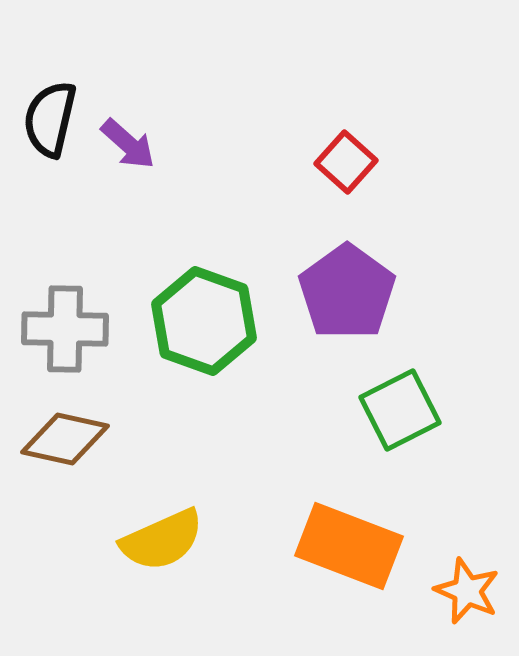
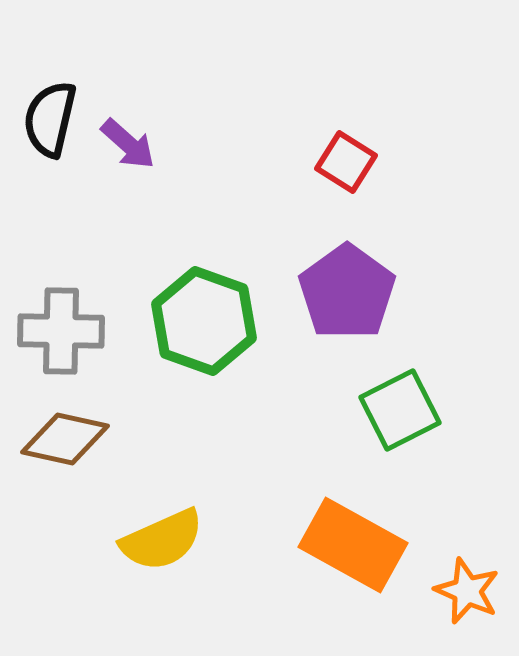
red square: rotated 10 degrees counterclockwise
gray cross: moved 4 px left, 2 px down
orange rectangle: moved 4 px right, 1 px up; rotated 8 degrees clockwise
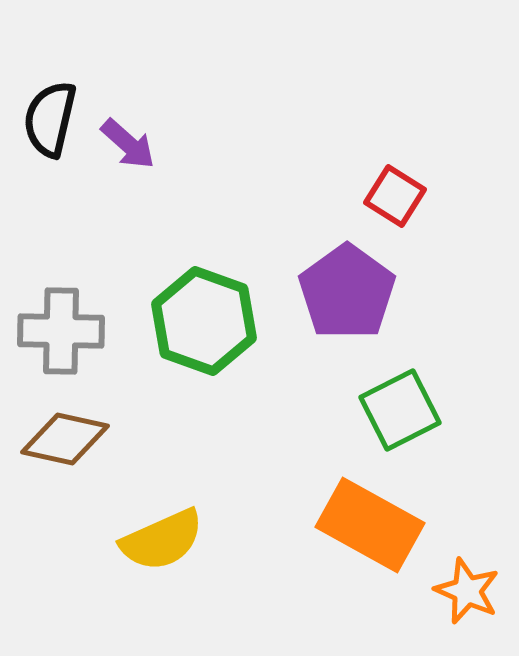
red square: moved 49 px right, 34 px down
orange rectangle: moved 17 px right, 20 px up
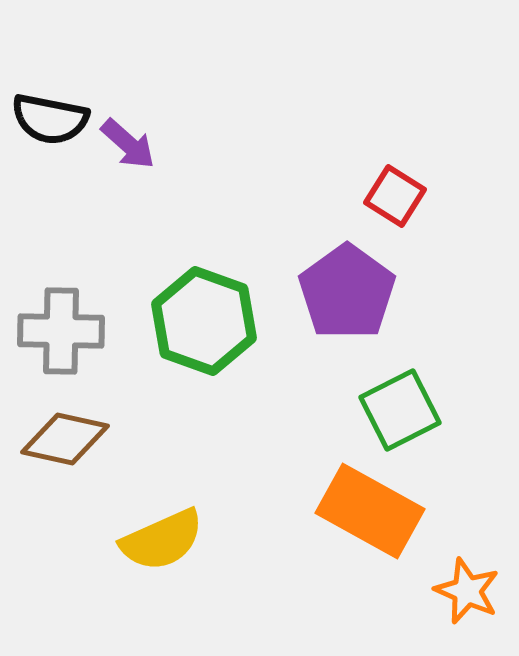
black semicircle: rotated 92 degrees counterclockwise
orange rectangle: moved 14 px up
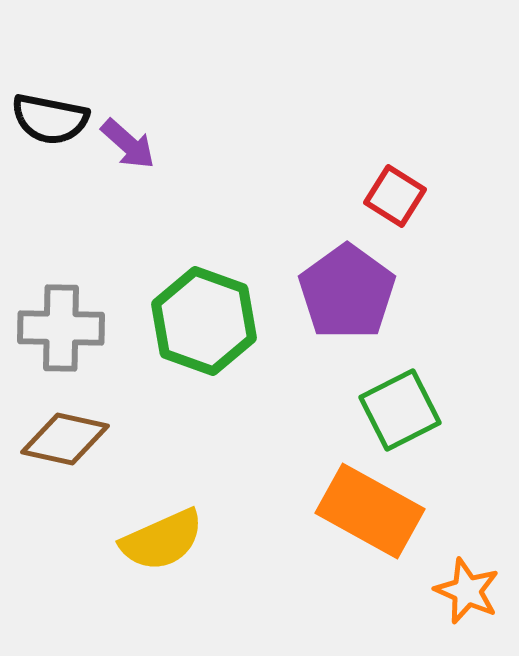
gray cross: moved 3 px up
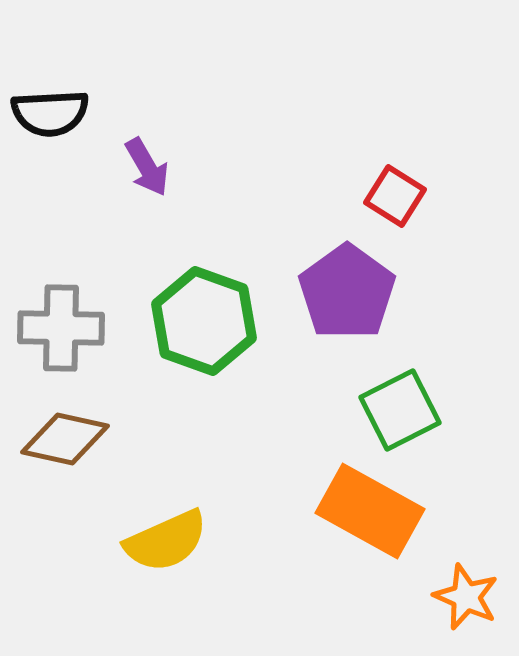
black semicircle: moved 6 px up; rotated 14 degrees counterclockwise
purple arrow: moved 19 px right, 23 px down; rotated 18 degrees clockwise
yellow semicircle: moved 4 px right, 1 px down
orange star: moved 1 px left, 6 px down
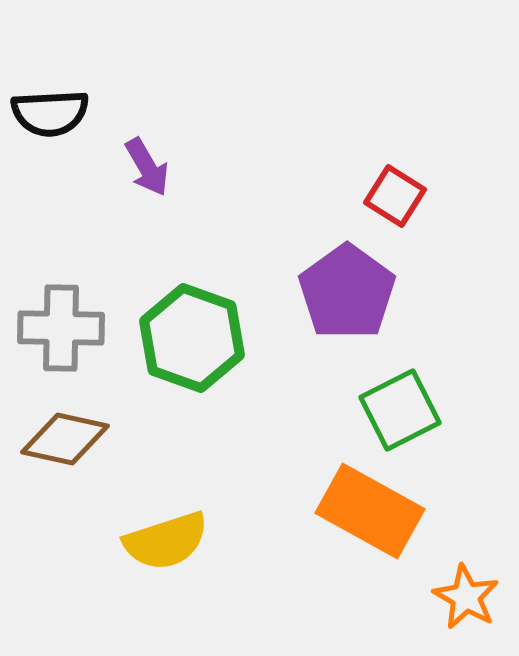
green hexagon: moved 12 px left, 17 px down
yellow semicircle: rotated 6 degrees clockwise
orange star: rotated 6 degrees clockwise
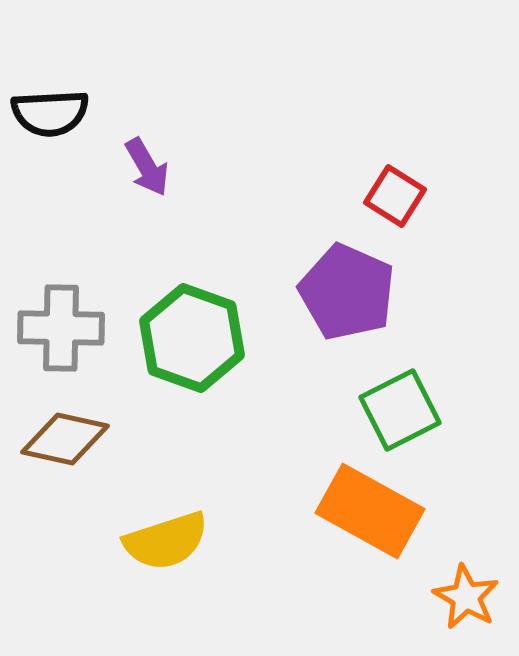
purple pentagon: rotated 12 degrees counterclockwise
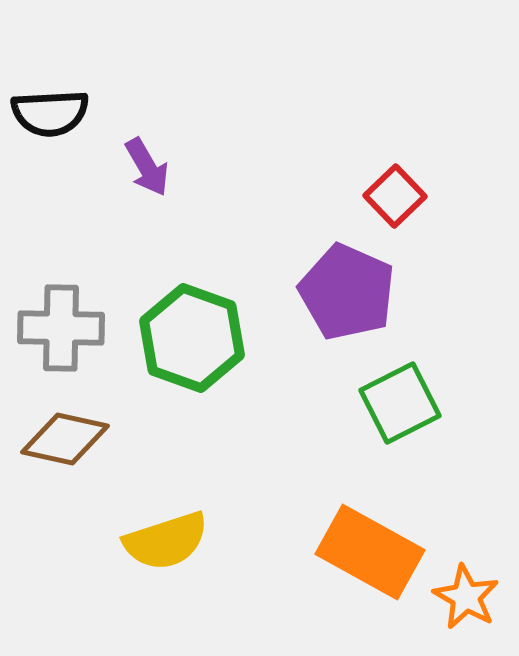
red square: rotated 14 degrees clockwise
green square: moved 7 px up
orange rectangle: moved 41 px down
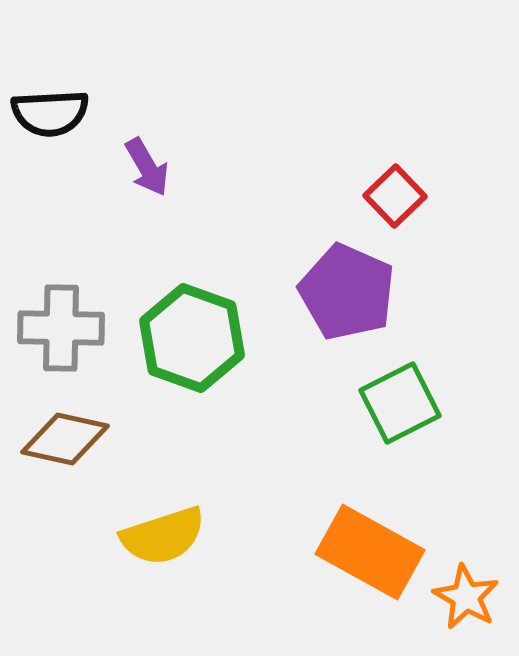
yellow semicircle: moved 3 px left, 5 px up
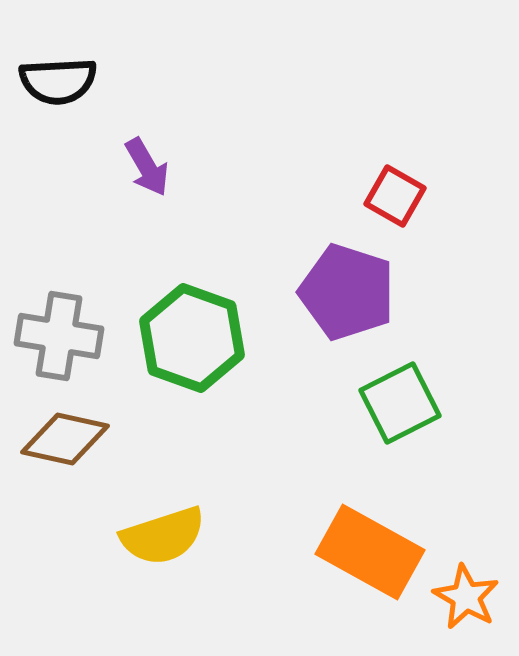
black semicircle: moved 8 px right, 32 px up
red square: rotated 16 degrees counterclockwise
purple pentagon: rotated 6 degrees counterclockwise
gray cross: moved 2 px left, 8 px down; rotated 8 degrees clockwise
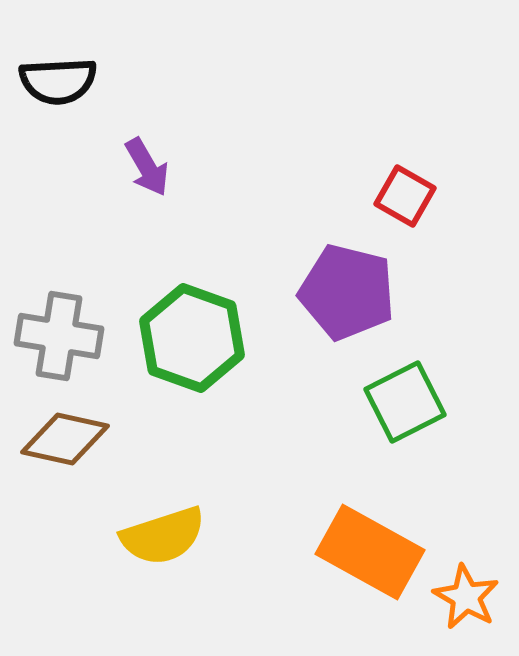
red square: moved 10 px right
purple pentagon: rotated 4 degrees counterclockwise
green square: moved 5 px right, 1 px up
